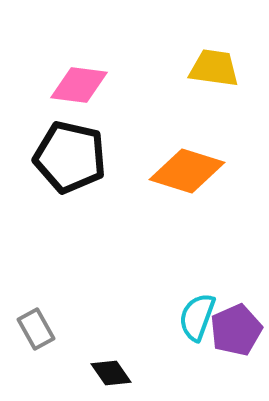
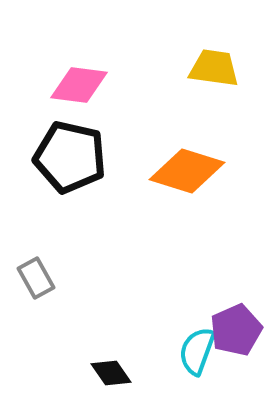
cyan semicircle: moved 34 px down
gray rectangle: moved 51 px up
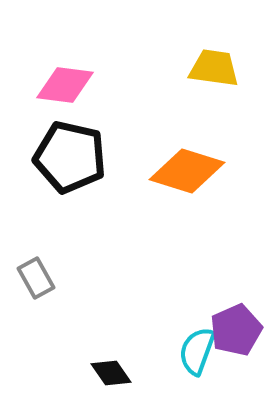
pink diamond: moved 14 px left
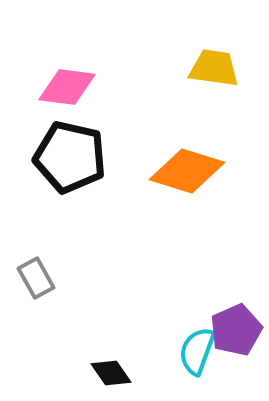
pink diamond: moved 2 px right, 2 px down
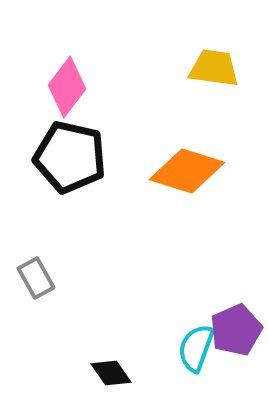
pink diamond: rotated 60 degrees counterclockwise
cyan semicircle: moved 1 px left, 3 px up
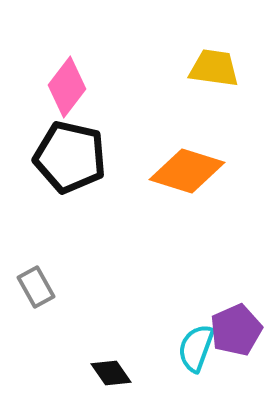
gray rectangle: moved 9 px down
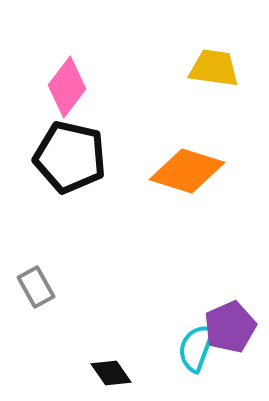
purple pentagon: moved 6 px left, 3 px up
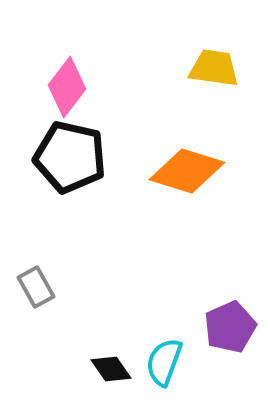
cyan semicircle: moved 32 px left, 14 px down
black diamond: moved 4 px up
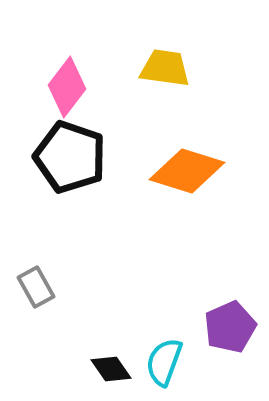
yellow trapezoid: moved 49 px left
black pentagon: rotated 6 degrees clockwise
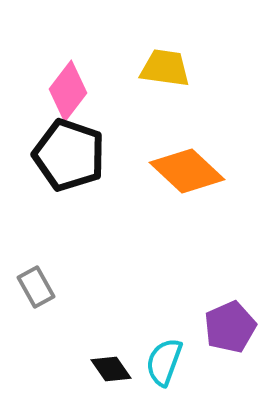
pink diamond: moved 1 px right, 4 px down
black pentagon: moved 1 px left, 2 px up
orange diamond: rotated 26 degrees clockwise
